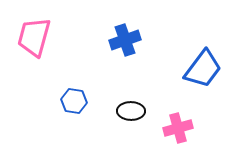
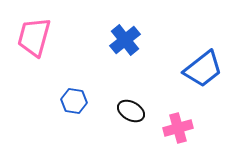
blue cross: rotated 20 degrees counterclockwise
blue trapezoid: rotated 15 degrees clockwise
black ellipse: rotated 28 degrees clockwise
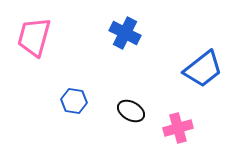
blue cross: moved 7 px up; rotated 24 degrees counterclockwise
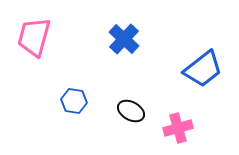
blue cross: moved 1 px left, 6 px down; rotated 16 degrees clockwise
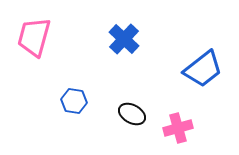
black ellipse: moved 1 px right, 3 px down
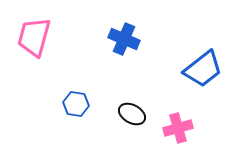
blue cross: rotated 20 degrees counterclockwise
blue hexagon: moved 2 px right, 3 px down
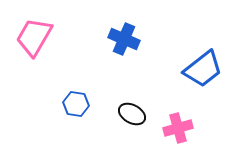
pink trapezoid: rotated 15 degrees clockwise
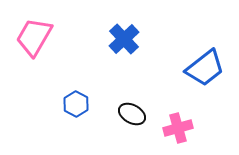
blue cross: rotated 24 degrees clockwise
blue trapezoid: moved 2 px right, 1 px up
blue hexagon: rotated 20 degrees clockwise
